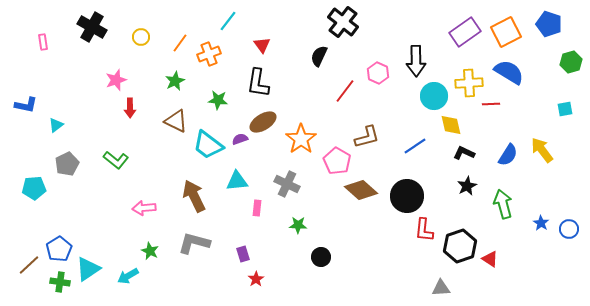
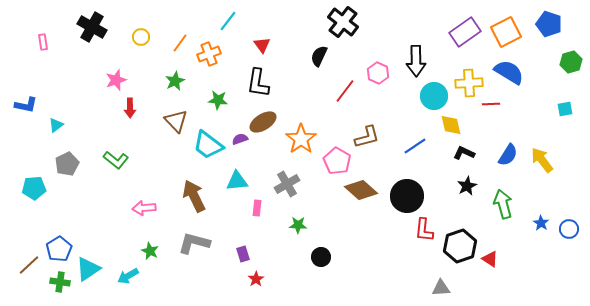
brown triangle at (176, 121): rotated 20 degrees clockwise
yellow arrow at (542, 150): moved 10 px down
gray cross at (287, 184): rotated 35 degrees clockwise
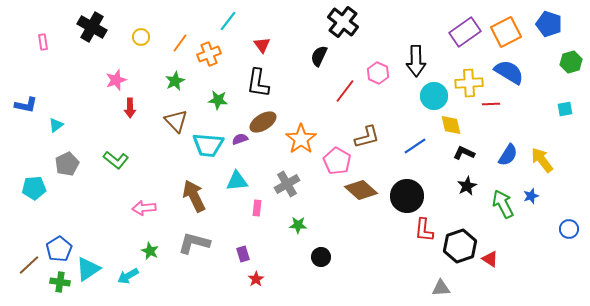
cyan trapezoid at (208, 145): rotated 32 degrees counterclockwise
green arrow at (503, 204): rotated 12 degrees counterclockwise
blue star at (541, 223): moved 10 px left, 27 px up; rotated 21 degrees clockwise
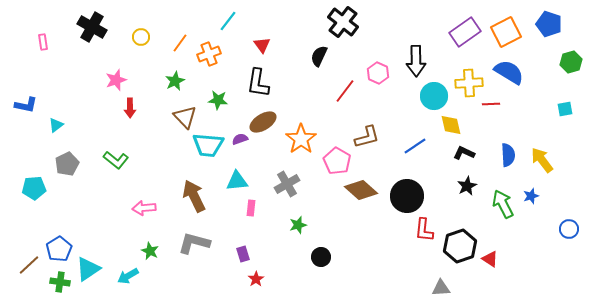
brown triangle at (176, 121): moved 9 px right, 4 px up
blue semicircle at (508, 155): rotated 35 degrees counterclockwise
pink rectangle at (257, 208): moved 6 px left
green star at (298, 225): rotated 18 degrees counterclockwise
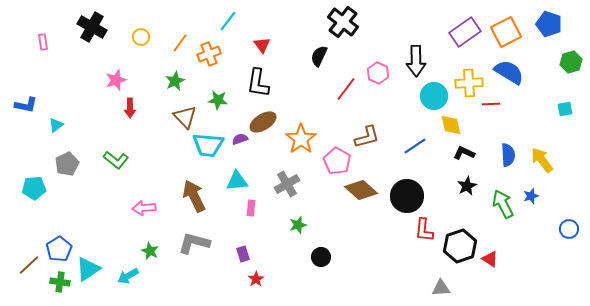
red line at (345, 91): moved 1 px right, 2 px up
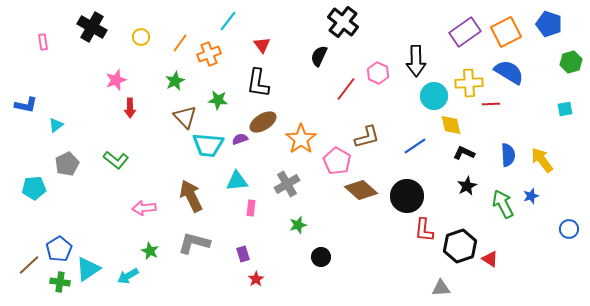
brown arrow at (194, 196): moved 3 px left
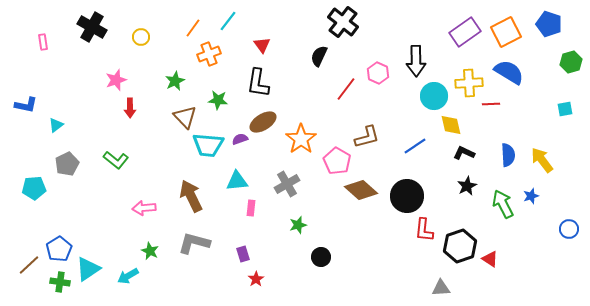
orange line at (180, 43): moved 13 px right, 15 px up
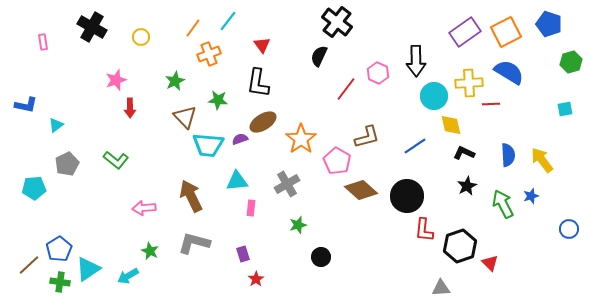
black cross at (343, 22): moved 6 px left
red triangle at (490, 259): moved 4 px down; rotated 12 degrees clockwise
